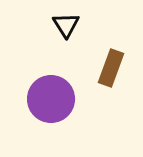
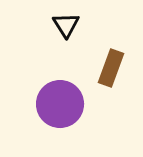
purple circle: moved 9 px right, 5 px down
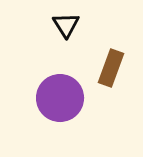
purple circle: moved 6 px up
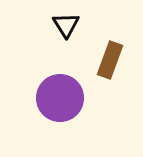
brown rectangle: moved 1 px left, 8 px up
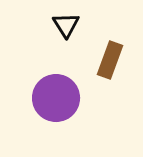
purple circle: moved 4 px left
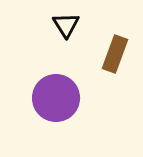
brown rectangle: moved 5 px right, 6 px up
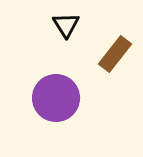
brown rectangle: rotated 18 degrees clockwise
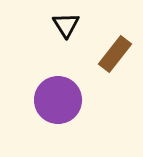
purple circle: moved 2 px right, 2 px down
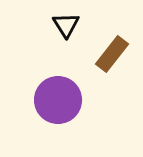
brown rectangle: moved 3 px left
